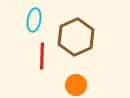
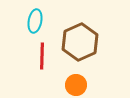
cyan ellipse: moved 1 px right, 1 px down
brown hexagon: moved 4 px right, 5 px down
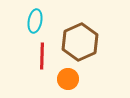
orange circle: moved 8 px left, 6 px up
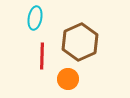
cyan ellipse: moved 3 px up
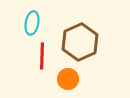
cyan ellipse: moved 3 px left, 5 px down
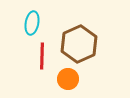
brown hexagon: moved 1 px left, 2 px down
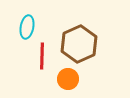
cyan ellipse: moved 5 px left, 4 px down
